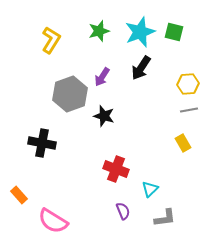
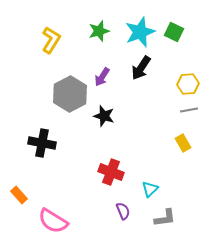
green square: rotated 12 degrees clockwise
gray hexagon: rotated 8 degrees counterclockwise
red cross: moved 5 px left, 3 px down
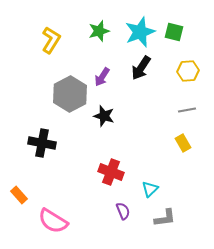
green square: rotated 12 degrees counterclockwise
yellow hexagon: moved 13 px up
gray line: moved 2 px left
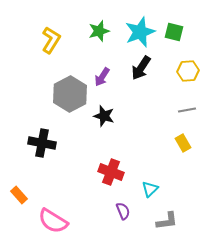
gray L-shape: moved 2 px right, 3 px down
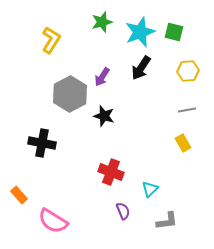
green star: moved 3 px right, 9 px up
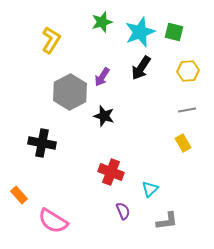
gray hexagon: moved 2 px up
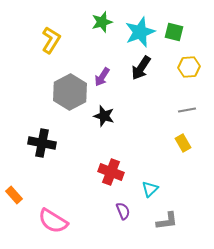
yellow hexagon: moved 1 px right, 4 px up
orange rectangle: moved 5 px left
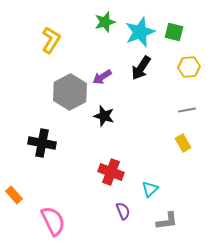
green star: moved 3 px right
purple arrow: rotated 24 degrees clockwise
pink semicircle: rotated 148 degrees counterclockwise
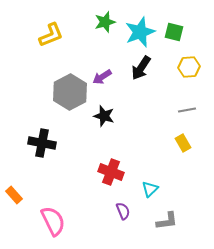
yellow L-shape: moved 5 px up; rotated 36 degrees clockwise
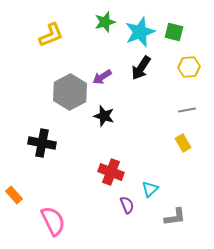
purple semicircle: moved 4 px right, 6 px up
gray L-shape: moved 8 px right, 4 px up
